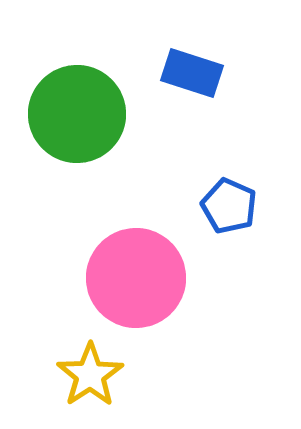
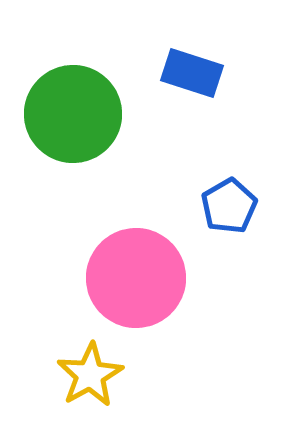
green circle: moved 4 px left
blue pentagon: rotated 18 degrees clockwise
yellow star: rotated 4 degrees clockwise
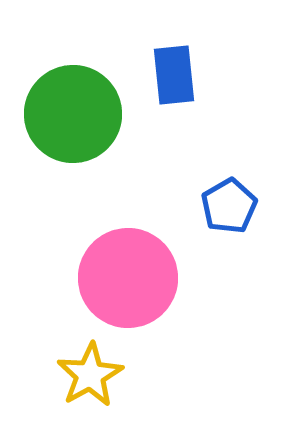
blue rectangle: moved 18 px left, 2 px down; rotated 66 degrees clockwise
pink circle: moved 8 px left
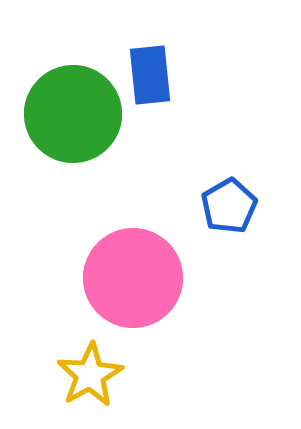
blue rectangle: moved 24 px left
pink circle: moved 5 px right
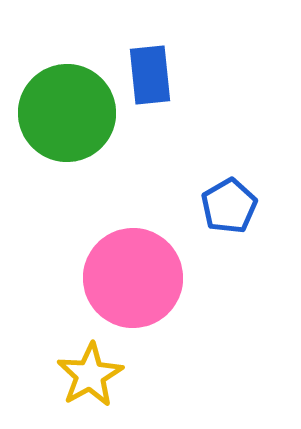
green circle: moved 6 px left, 1 px up
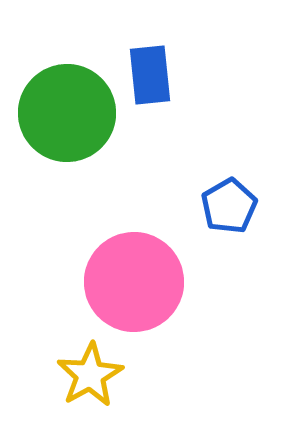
pink circle: moved 1 px right, 4 px down
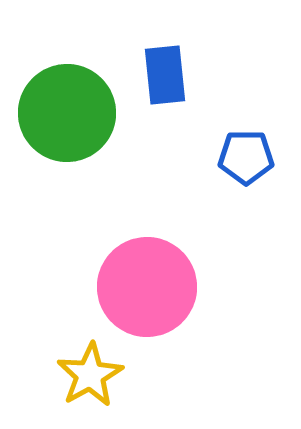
blue rectangle: moved 15 px right
blue pentagon: moved 17 px right, 49 px up; rotated 30 degrees clockwise
pink circle: moved 13 px right, 5 px down
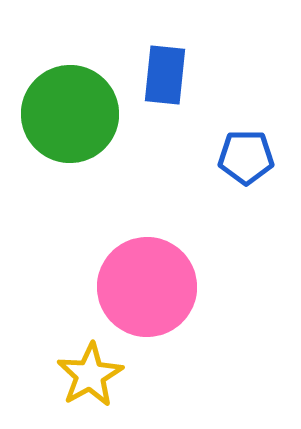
blue rectangle: rotated 12 degrees clockwise
green circle: moved 3 px right, 1 px down
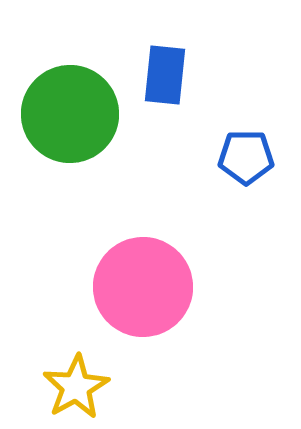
pink circle: moved 4 px left
yellow star: moved 14 px left, 12 px down
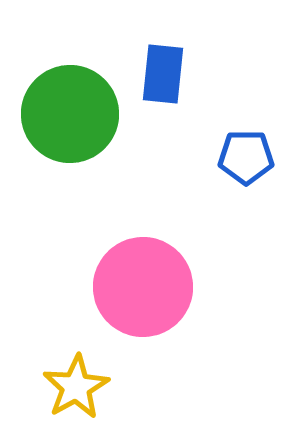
blue rectangle: moved 2 px left, 1 px up
